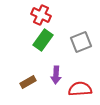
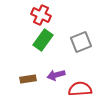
purple arrow: rotated 72 degrees clockwise
brown rectangle: moved 3 px up; rotated 21 degrees clockwise
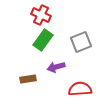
purple arrow: moved 8 px up
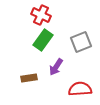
purple arrow: rotated 42 degrees counterclockwise
brown rectangle: moved 1 px right, 1 px up
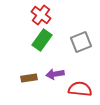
red cross: rotated 12 degrees clockwise
green rectangle: moved 1 px left
purple arrow: moved 1 px left, 7 px down; rotated 48 degrees clockwise
red semicircle: rotated 10 degrees clockwise
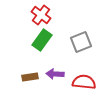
purple arrow: rotated 12 degrees clockwise
brown rectangle: moved 1 px right, 1 px up
red semicircle: moved 4 px right, 7 px up
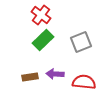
green rectangle: moved 1 px right; rotated 10 degrees clockwise
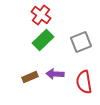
brown rectangle: rotated 14 degrees counterclockwise
red semicircle: rotated 105 degrees counterclockwise
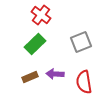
green rectangle: moved 8 px left, 4 px down
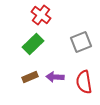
green rectangle: moved 2 px left
purple arrow: moved 3 px down
